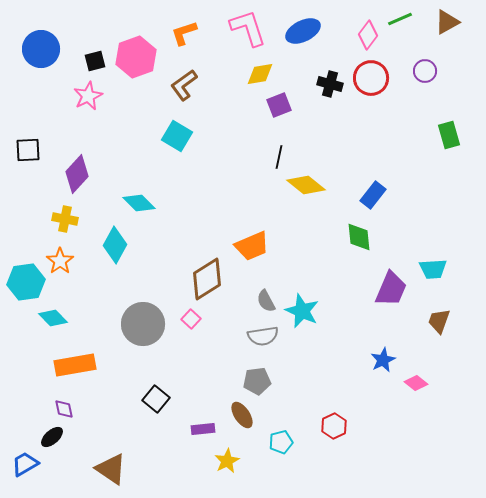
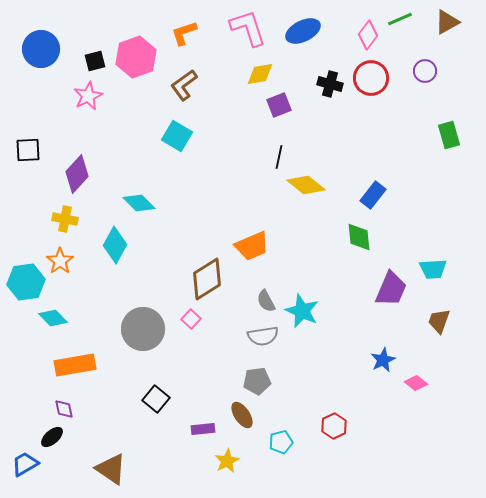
gray circle at (143, 324): moved 5 px down
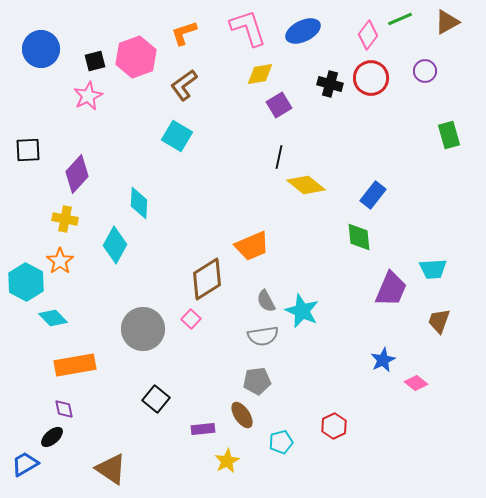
purple square at (279, 105): rotated 10 degrees counterclockwise
cyan diamond at (139, 203): rotated 48 degrees clockwise
cyan hexagon at (26, 282): rotated 24 degrees counterclockwise
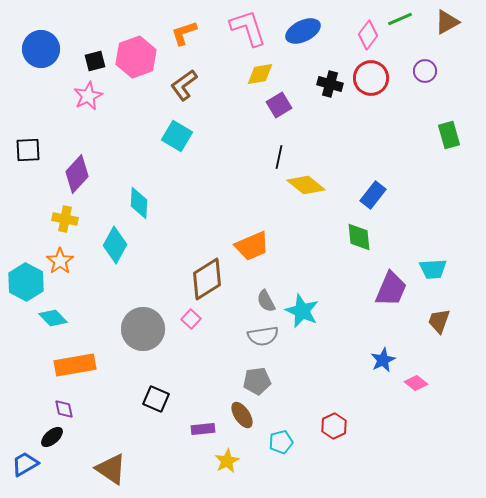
black square at (156, 399): rotated 16 degrees counterclockwise
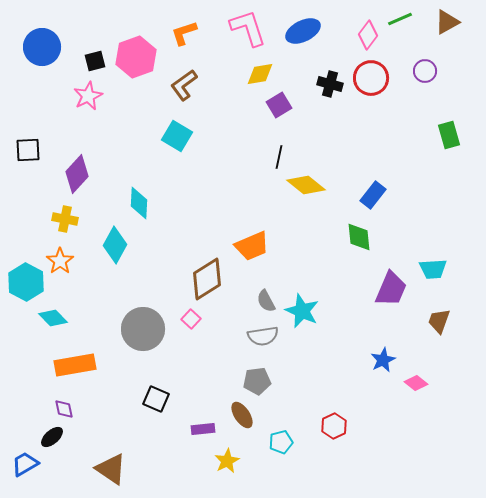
blue circle at (41, 49): moved 1 px right, 2 px up
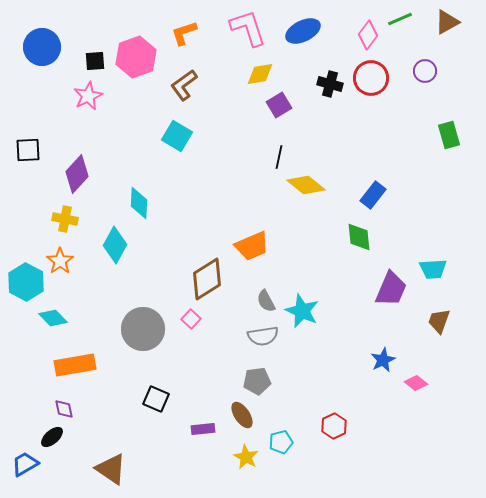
black square at (95, 61): rotated 10 degrees clockwise
yellow star at (227, 461): moved 19 px right, 4 px up; rotated 15 degrees counterclockwise
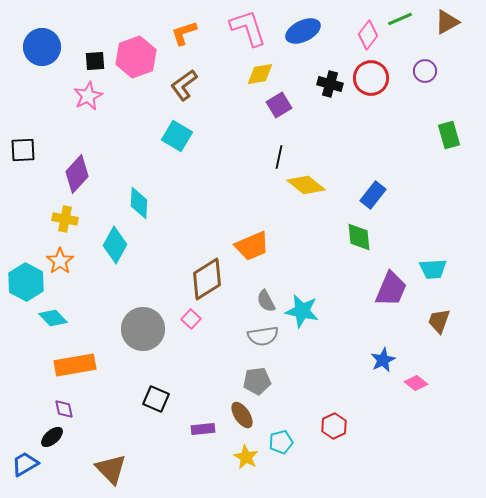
black square at (28, 150): moved 5 px left
cyan star at (302, 311): rotated 12 degrees counterclockwise
brown triangle at (111, 469): rotated 12 degrees clockwise
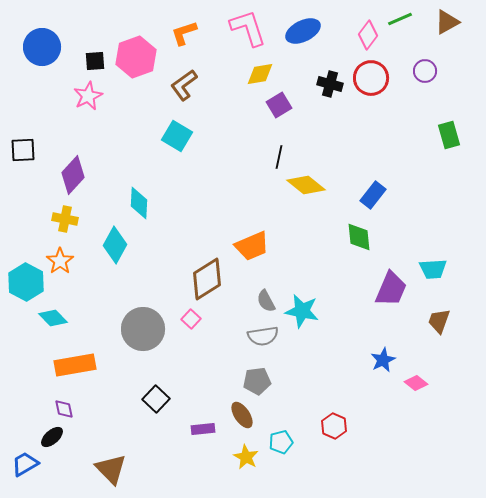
purple diamond at (77, 174): moved 4 px left, 1 px down
black square at (156, 399): rotated 20 degrees clockwise
red hexagon at (334, 426): rotated 10 degrees counterclockwise
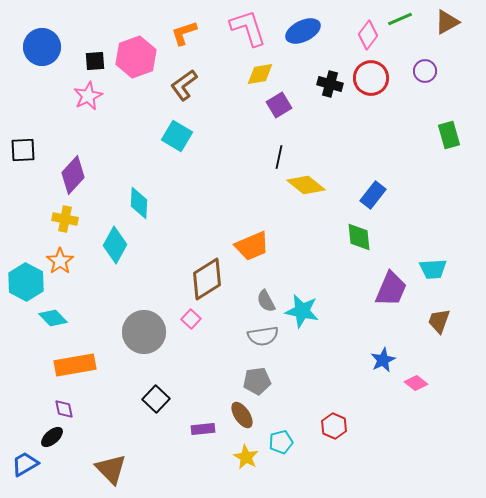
gray circle at (143, 329): moved 1 px right, 3 px down
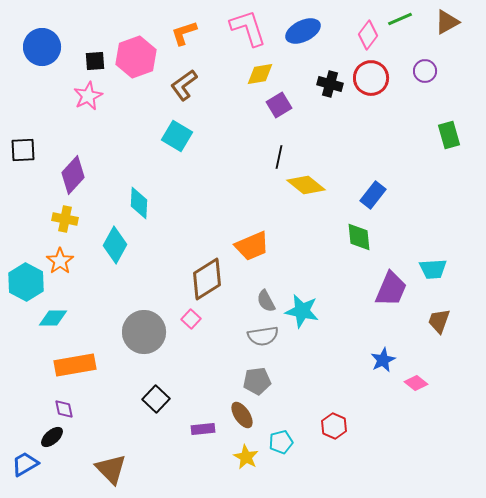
cyan diamond at (53, 318): rotated 44 degrees counterclockwise
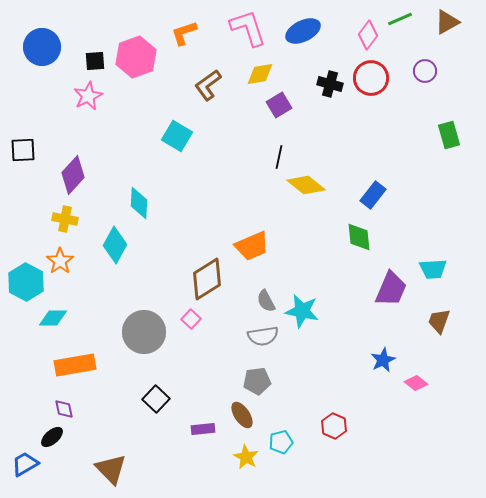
brown L-shape at (184, 85): moved 24 px right
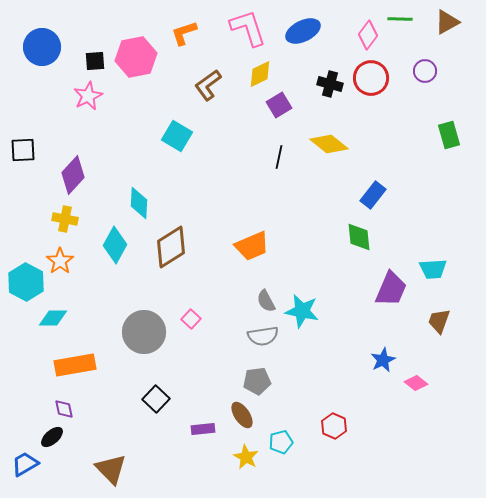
green line at (400, 19): rotated 25 degrees clockwise
pink hexagon at (136, 57): rotated 9 degrees clockwise
yellow diamond at (260, 74): rotated 16 degrees counterclockwise
yellow diamond at (306, 185): moved 23 px right, 41 px up
brown diamond at (207, 279): moved 36 px left, 32 px up
